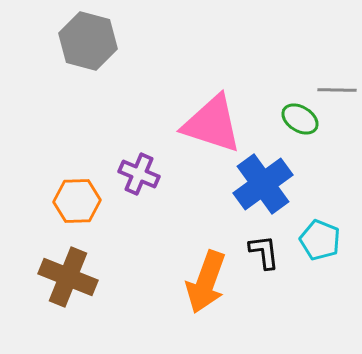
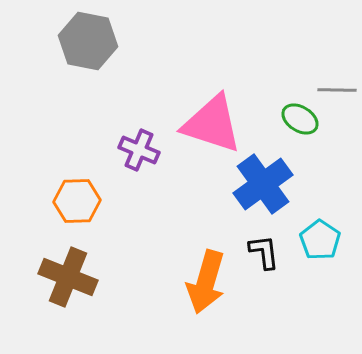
gray hexagon: rotated 4 degrees counterclockwise
purple cross: moved 24 px up
cyan pentagon: rotated 12 degrees clockwise
orange arrow: rotated 4 degrees counterclockwise
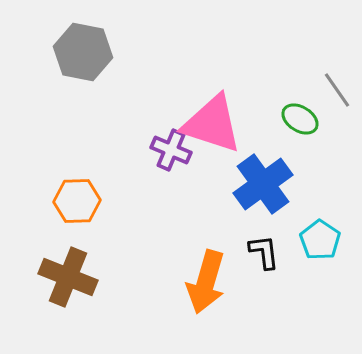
gray hexagon: moved 5 px left, 11 px down
gray line: rotated 54 degrees clockwise
purple cross: moved 32 px right
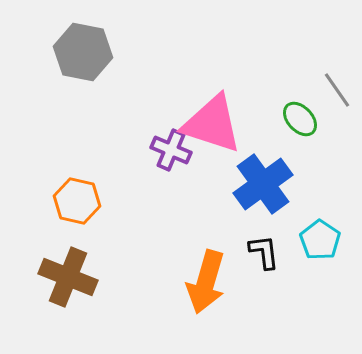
green ellipse: rotated 15 degrees clockwise
orange hexagon: rotated 15 degrees clockwise
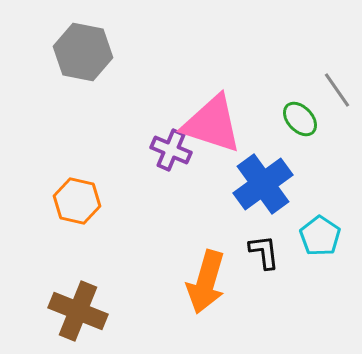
cyan pentagon: moved 4 px up
brown cross: moved 10 px right, 34 px down
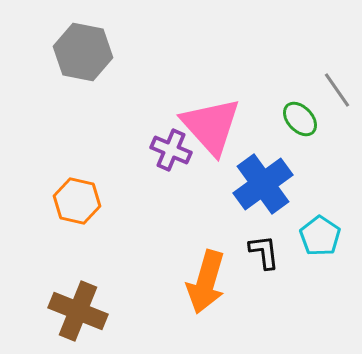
pink triangle: moved 1 px left, 2 px down; rotated 30 degrees clockwise
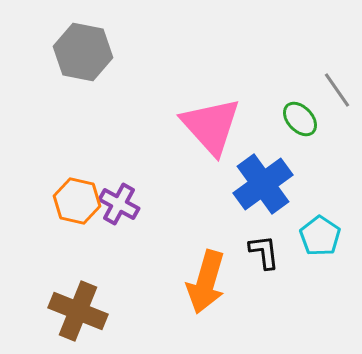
purple cross: moved 52 px left, 54 px down; rotated 6 degrees clockwise
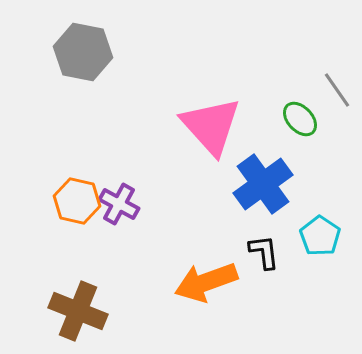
orange arrow: rotated 54 degrees clockwise
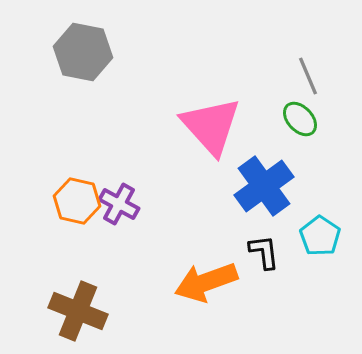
gray line: moved 29 px left, 14 px up; rotated 12 degrees clockwise
blue cross: moved 1 px right, 2 px down
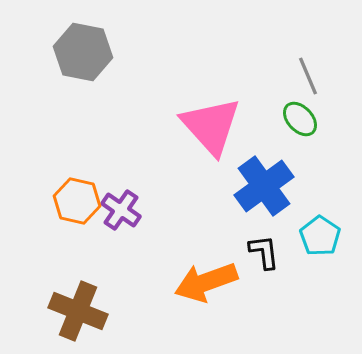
purple cross: moved 2 px right, 6 px down; rotated 6 degrees clockwise
